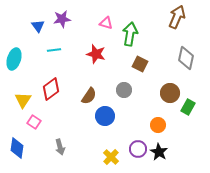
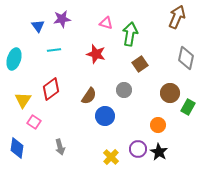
brown square: rotated 28 degrees clockwise
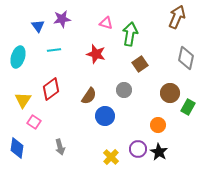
cyan ellipse: moved 4 px right, 2 px up
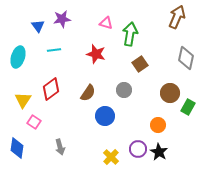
brown semicircle: moved 1 px left, 3 px up
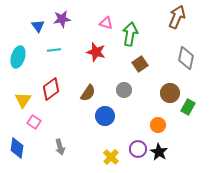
red star: moved 2 px up
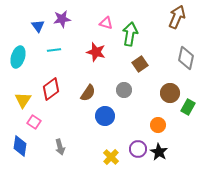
blue diamond: moved 3 px right, 2 px up
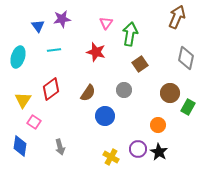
pink triangle: rotated 48 degrees clockwise
yellow cross: rotated 14 degrees counterclockwise
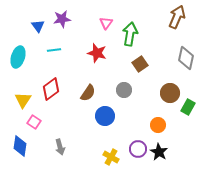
red star: moved 1 px right, 1 px down
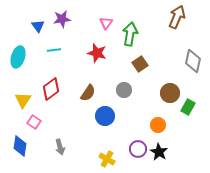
gray diamond: moved 7 px right, 3 px down
yellow cross: moved 4 px left, 2 px down
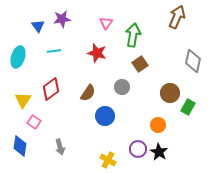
green arrow: moved 3 px right, 1 px down
cyan line: moved 1 px down
gray circle: moved 2 px left, 3 px up
yellow cross: moved 1 px right, 1 px down
